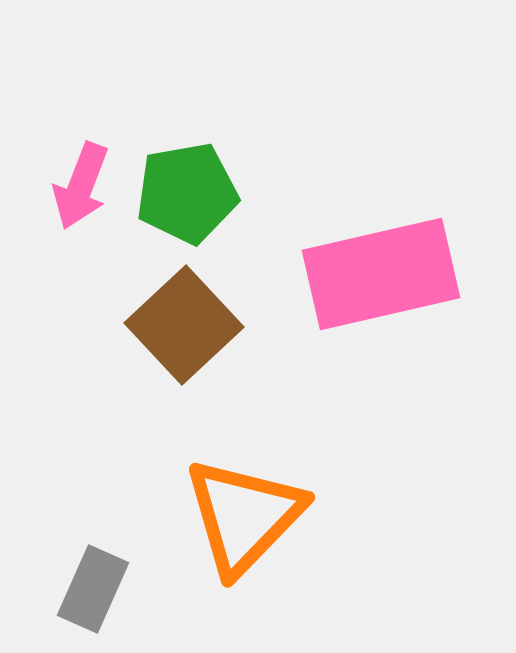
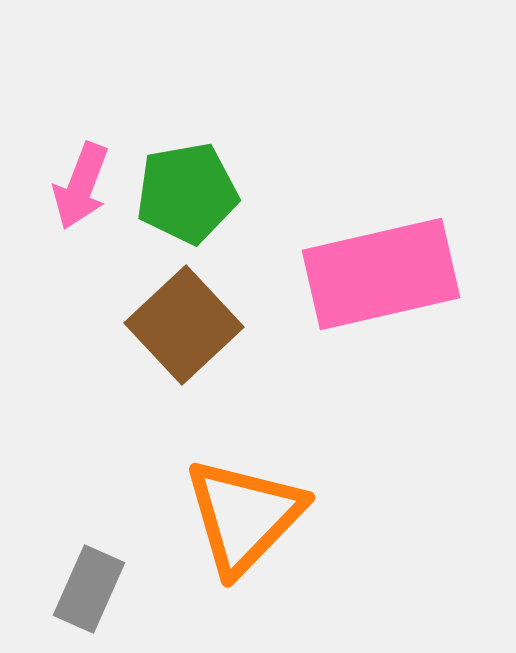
gray rectangle: moved 4 px left
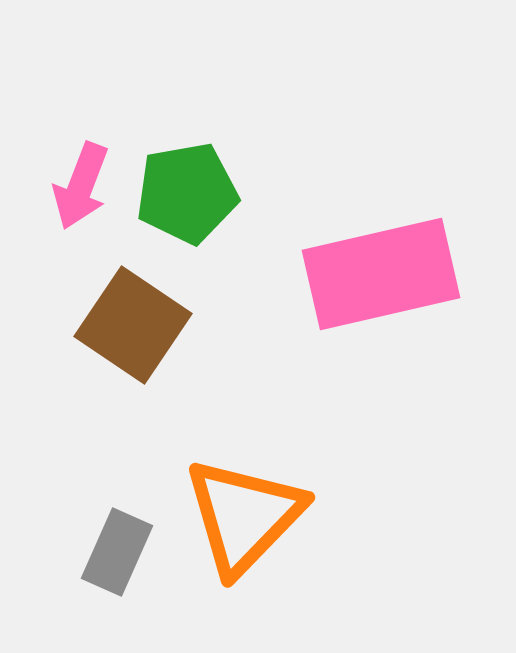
brown square: moved 51 px left; rotated 13 degrees counterclockwise
gray rectangle: moved 28 px right, 37 px up
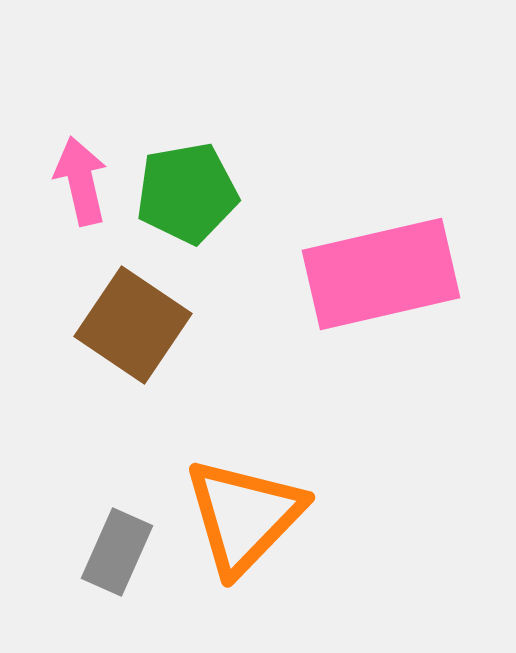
pink arrow: moved 5 px up; rotated 146 degrees clockwise
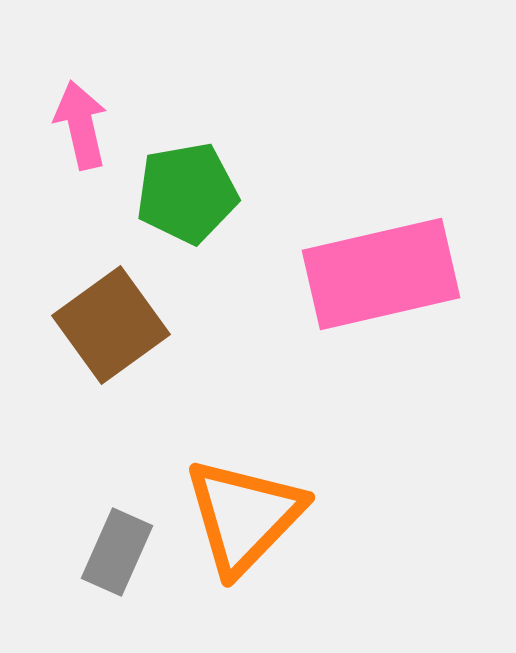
pink arrow: moved 56 px up
brown square: moved 22 px left; rotated 20 degrees clockwise
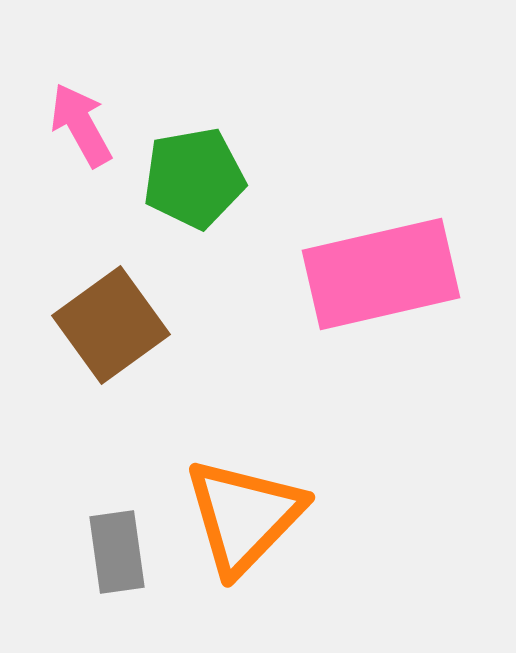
pink arrow: rotated 16 degrees counterclockwise
green pentagon: moved 7 px right, 15 px up
gray rectangle: rotated 32 degrees counterclockwise
